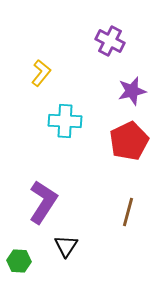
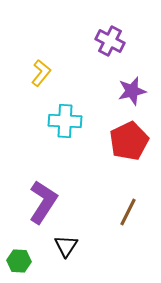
brown line: rotated 12 degrees clockwise
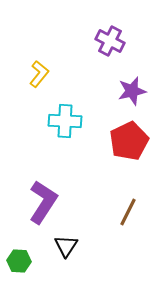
yellow L-shape: moved 2 px left, 1 px down
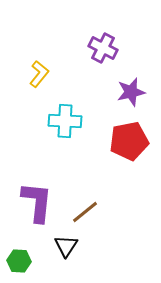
purple cross: moved 7 px left, 7 px down
purple star: moved 1 px left, 1 px down
red pentagon: rotated 15 degrees clockwise
purple L-shape: moved 6 px left; rotated 27 degrees counterclockwise
brown line: moved 43 px left; rotated 24 degrees clockwise
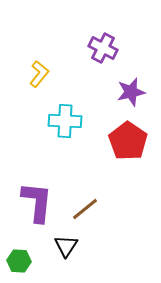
red pentagon: moved 1 px left; rotated 27 degrees counterclockwise
brown line: moved 3 px up
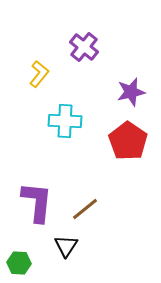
purple cross: moved 19 px left, 1 px up; rotated 12 degrees clockwise
green hexagon: moved 2 px down
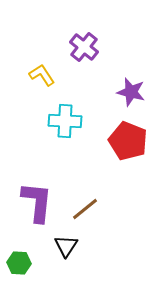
yellow L-shape: moved 3 px right, 1 px down; rotated 72 degrees counterclockwise
purple star: rotated 28 degrees clockwise
red pentagon: rotated 12 degrees counterclockwise
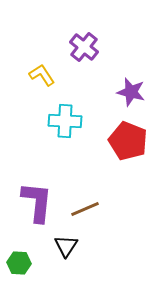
brown line: rotated 16 degrees clockwise
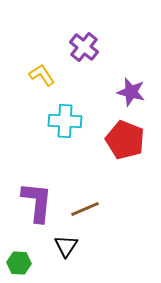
red pentagon: moved 3 px left, 1 px up
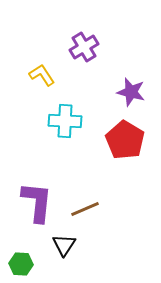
purple cross: rotated 20 degrees clockwise
red pentagon: rotated 9 degrees clockwise
black triangle: moved 2 px left, 1 px up
green hexagon: moved 2 px right, 1 px down
